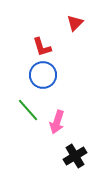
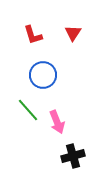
red triangle: moved 2 px left, 10 px down; rotated 12 degrees counterclockwise
red L-shape: moved 9 px left, 12 px up
pink arrow: rotated 40 degrees counterclockwise
black cross: moved 2 px left; rotated 15 degrees clockwise
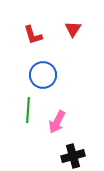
red triangle: moved 4 px up
green line: rotated 45 degrees clockwise
pink arrow: rotated 50 degrees clockwise
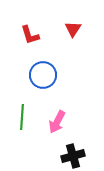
red L-shape: moved 3 px left
green line: moved 6 px left, 7 px down
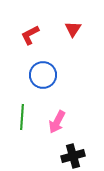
red L-shape: rotated 80 degrees clockwise
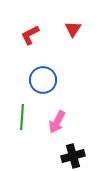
blue circle: moved 5 px down
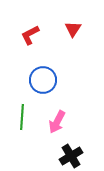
black cross: moved 2 px left; rotated 15 degrees counterclockwise
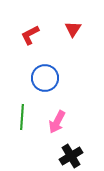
blue circle: moved 2 px right, 2 px up
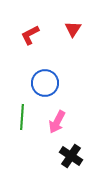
blue circle: moved 5 px down
black cross: rotated 25 degrees counterclockwise
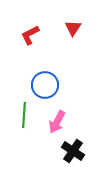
red triangle: moved 1 px up
blue circle: moved 2 px down
green line: moved 2 px right, 2 px up
black cross: moved 2 px right, 5 px up
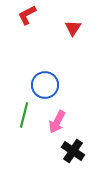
red L-shape: moved 3 px left, 20 px up
green line: rotated 10 degrees clockwise
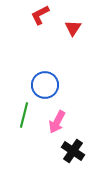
red L-shape: moved 13 px right
